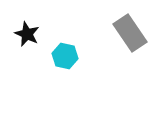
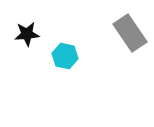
black star: rotated 30 degrees counterclockwise
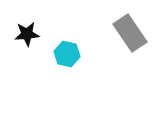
cyan hexagon: moved 2 px right, 2 px up
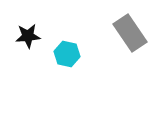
black star: moved 1 px right, 2 px down
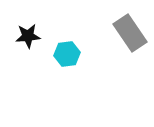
cyan hexagon: rotated 20 degrees counterclockwise
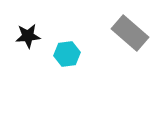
gray rectangle: rotated 15 degrees counterclockwise
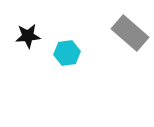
cyan hexagon: moved 1 px up
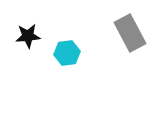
gray rectangle: rotated 21 degrees clockwise
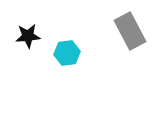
gray rectangle: moved 2 px up
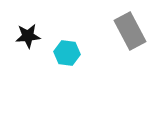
cyan hexagon: rotated 15 degrees clockwise
